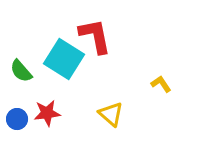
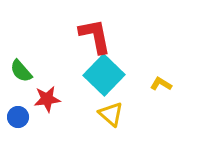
cyan square: moved 40 px right, 16 px down; rotated 12 degrees clockwise
yellow L-shape: rotated 25 degrees counterclockwise
red star: moved 14 px up
blue circle: moved 1 px right, 2 px up
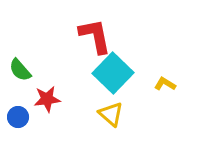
green semicircle: moved 1 px left, 1 px up
cyan square: moved 9 px right, 2 px up
yellow L-shape: moved 4 px right
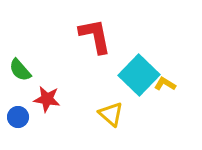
cyan square: moved 26 px right, 2 px down
red star: rotated 16 degrees clockwise
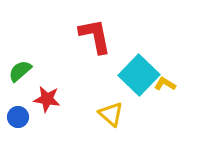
green semicircle: moved 1 px down; rotated 90 degrees clockwise
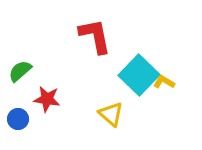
yellow L-shape: moved 1 px left, 2 px up
blue circle: moved 2 px down
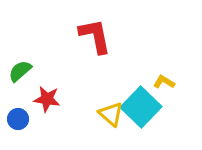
cyan square: moved 2 px right, 32 px down
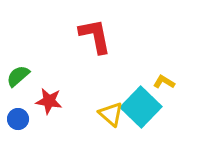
green semicircle: moved 2 px left, 5 px down
red star: moved 2 px right, 2 px down
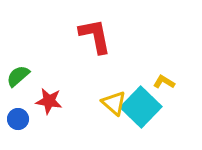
yellow triangle: moved 3 px right, 11 px up
